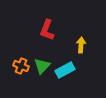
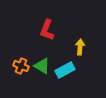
yellow arrow: moved 1 px left, 2 px down
green triangle: rotated 42 degrees counterclockwise
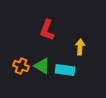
cyan rectangle: rotated 36 degrees clockwise
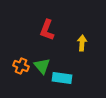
yellow arrow: moved 2 px right, 4 px up
green triangle: rotated 18 degrees clockwise
cyan rectangle: moved 3 px left, 8 px down
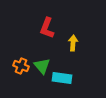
red L-shape: moved 2 px up
yellow arrow: moved 9 px left
